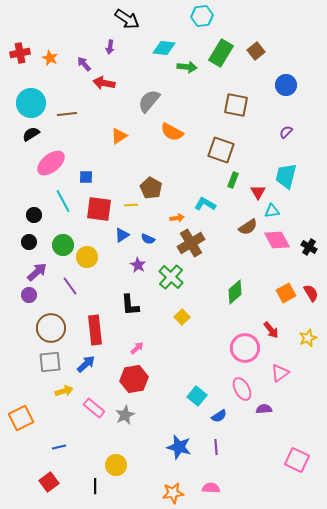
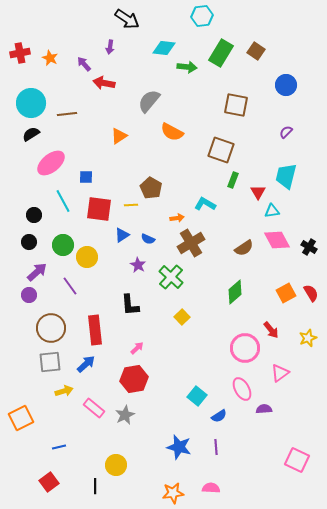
brown square at (256, 51): rotated 18 degrees counterclockwise
brown semicircle at (248, 227): moved 4 px left, 21 px down
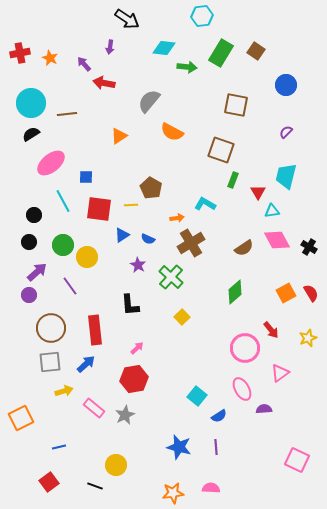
black line at (95, 486): rotated 70 degrees counterclockwise
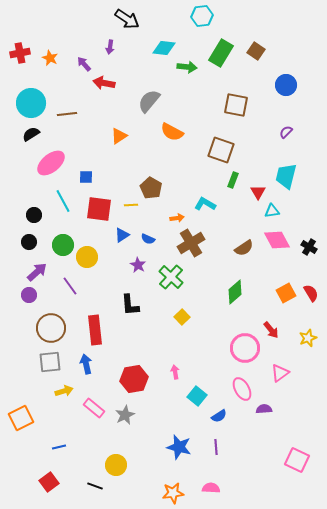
pink arrow at (137, 348): moved 38 px right, 24 px down; rotated 56 degrees counterclockwise
blue arrow at (86, 364): rotated 60 degrees counterclockwise
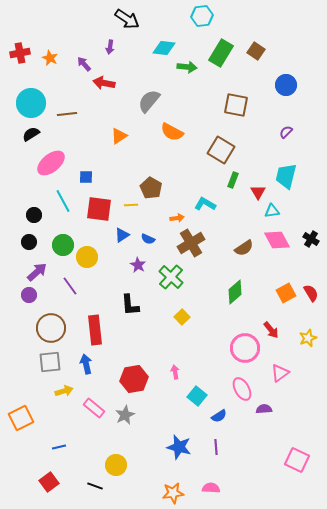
brown square at (221, 150): rotated 12 degrees clockwise
black cross at (309, 247): moved 2 px right, 8 px up
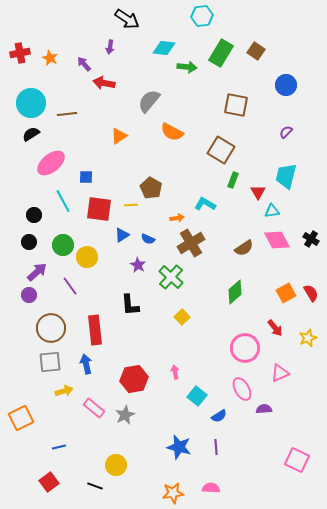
red arrow at (271, 330): moved 4 px right, 2 px up
pink triangle at (280, 373): rotated 12 degrees clockwise
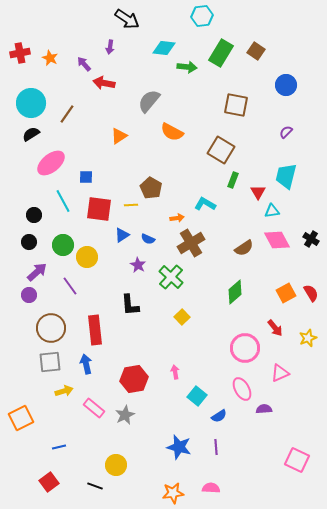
brown line at (67, 114): rotated 48 degrees counterclockwise
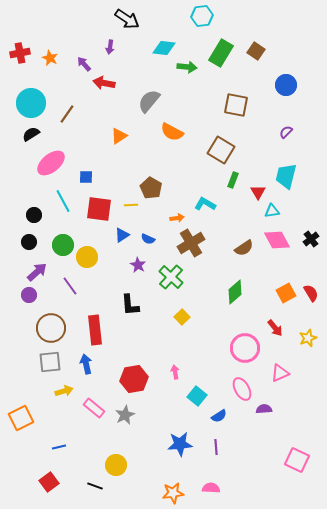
black cross at (311, 239): rotated 21 degrees clockwise
blue star at (179, 447): moved 1 px right, 3 px up; rotated 20 degrees counterclockwise
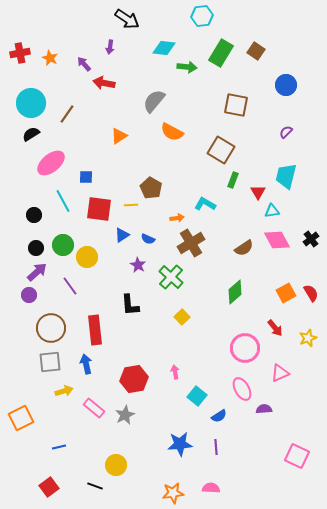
gray semicircle at (149, 101): moved 5 px right
black circle at (29, 242): moved 7 px right, 6 px down
pink square at (297, 460): moved 4 px up
red square at (49, 482): moved 5 px down
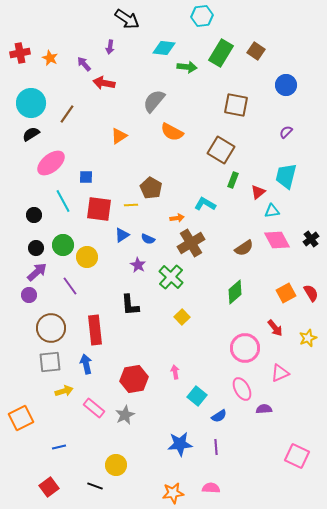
red triangle at (258, 192): rotated 21 degrees clockwise
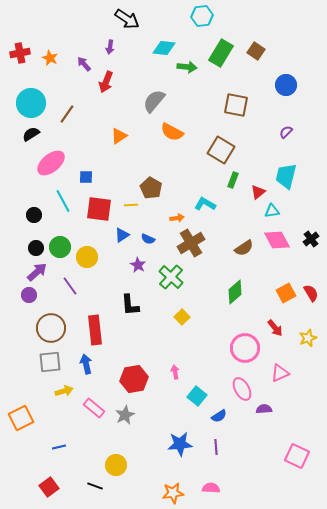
red arrow at (104, 83): moved 2 px right, 1 px up; rotated 80 degrees counterclockwise
green circle at (63, 245): moved 3 px left, 2 px down
